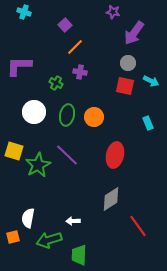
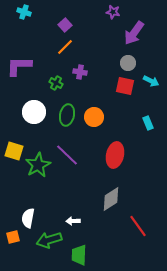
orange line: moved 10 px left
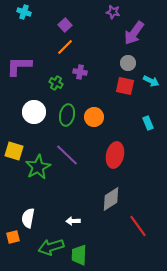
green star: moved 2 px down
green arrow: moved 2 px right, 7 px down
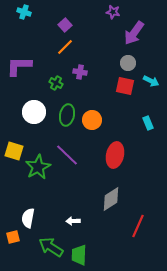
orange circle: moved 2 px left, 3 px down
red line: rotated 60 degrees clockwise
green arrow: rotated 50 degrees clockwise
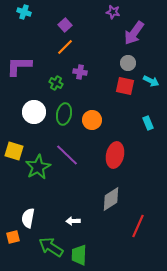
green ellipse: moved 3 px left, 1 px up
